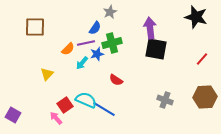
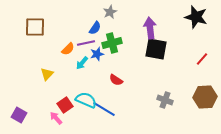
purple square: moved 6 px right
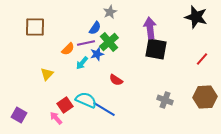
green cross: moved 3 px left, 1 px up; rotated 24 degrees counterclockwise
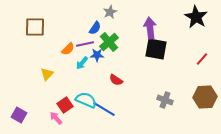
black star: rotated 15 degrees clockwise
purple line: moved 1 px left, 1 px down
blue star: moved 1 px down; rotated 16 degrees clockwise
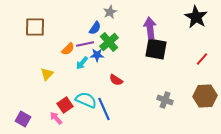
brown hexagon: moved 1 px up
blue line: rotated 35 degrees clockwise
purple square: moved 4 px right, 4 px down
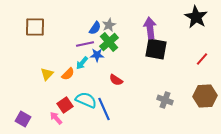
gray star: moved 1 px left, 13 px down
orange semicircle: moved 25 px down
